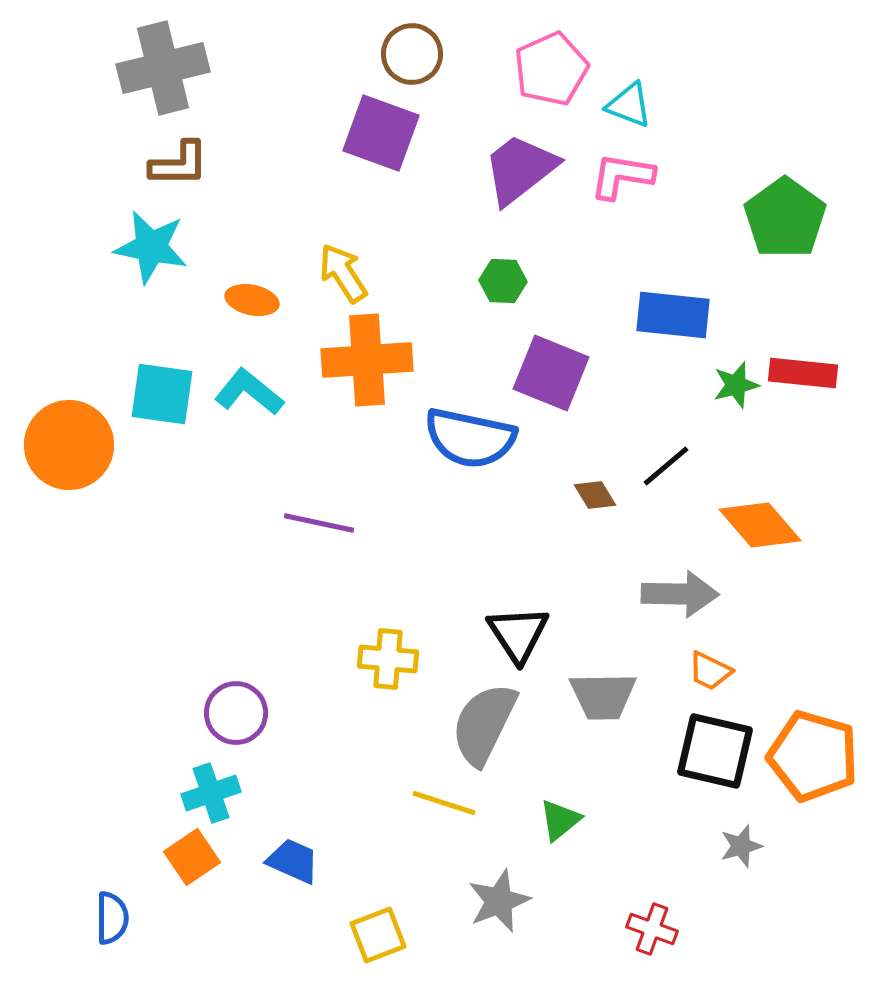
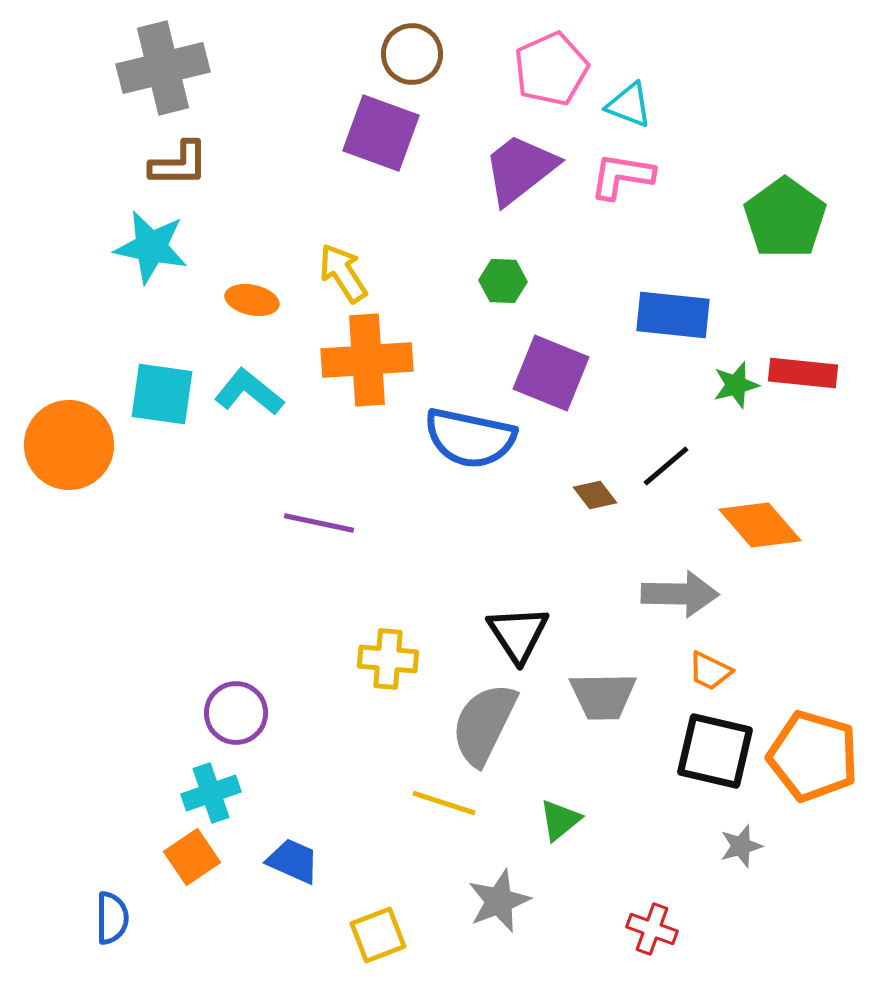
brown diamond at (595, 495): rotated 6 degrees counterclockwise
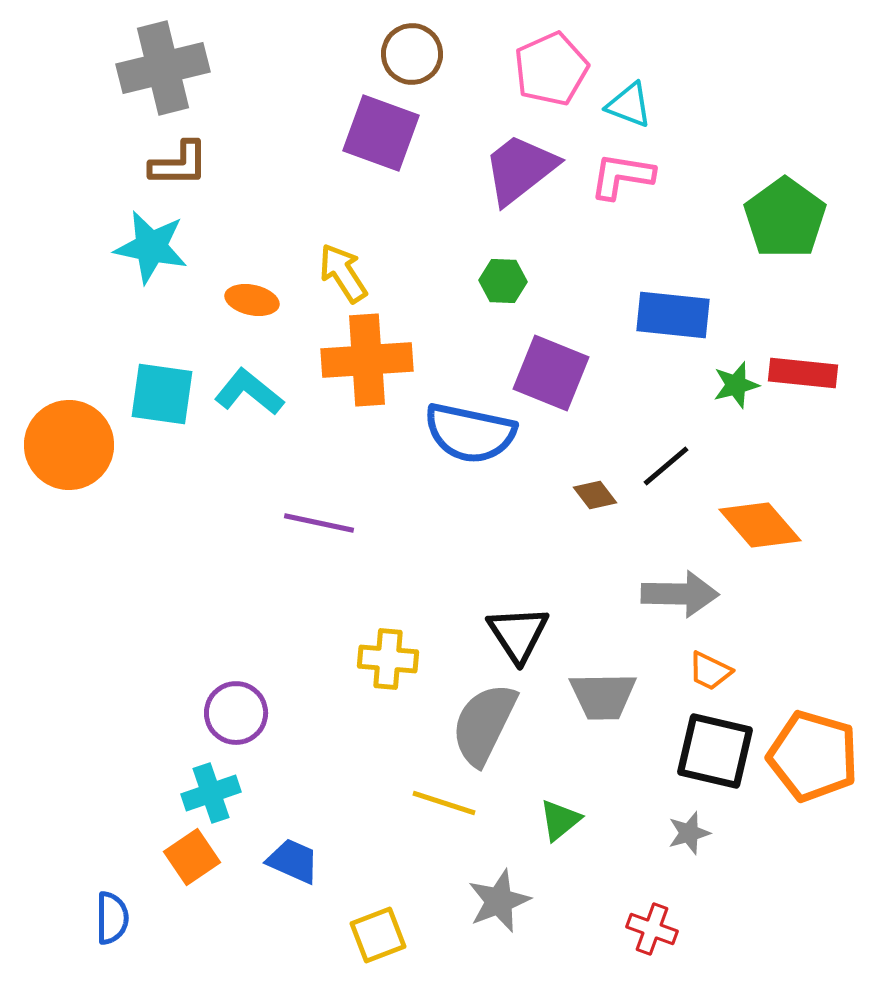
blue semicircle at (470, 438): moved 5 px up
gray star at (741, 846): moved 52 px left, 13 px up
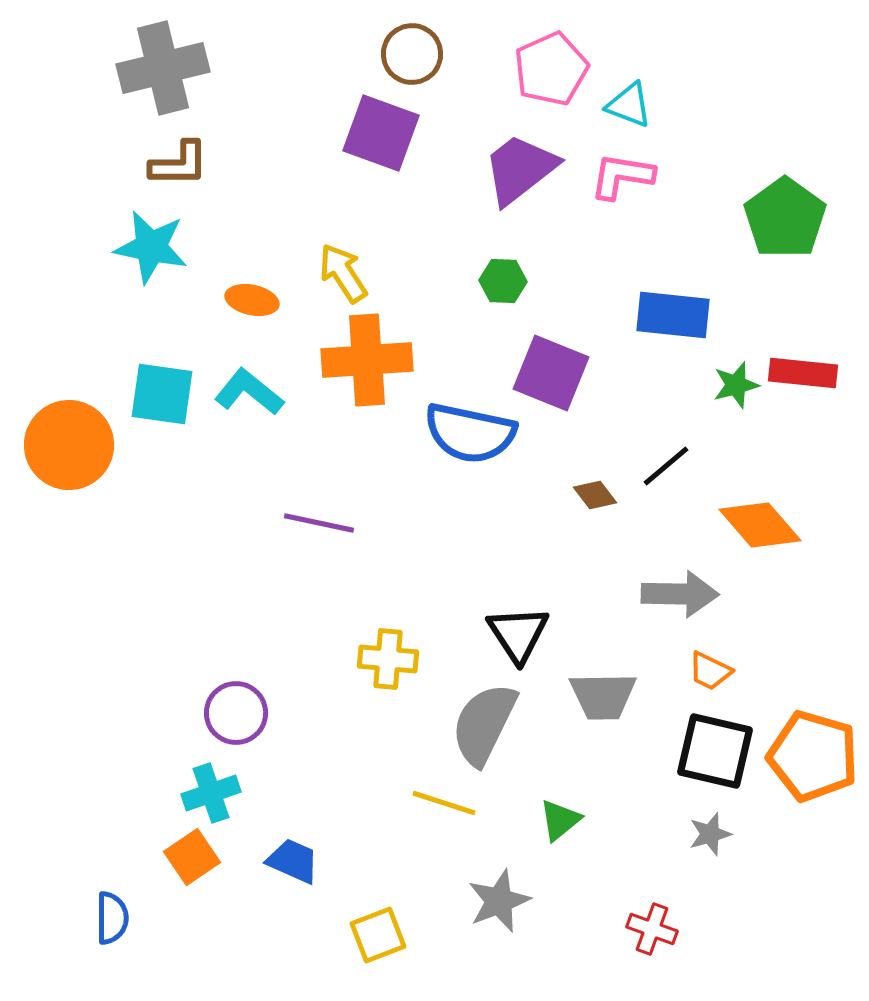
gray star at (689, 833): moved 21 px right, 1 px down
